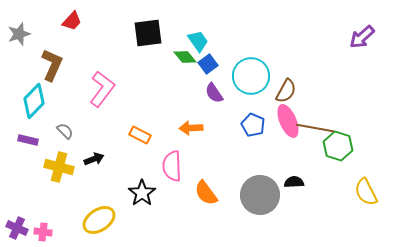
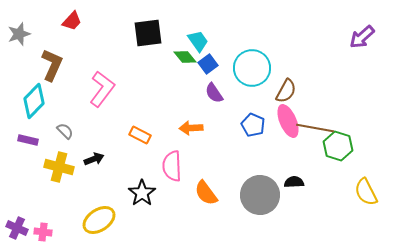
cyan circle: moved 1 px right, 8 px up
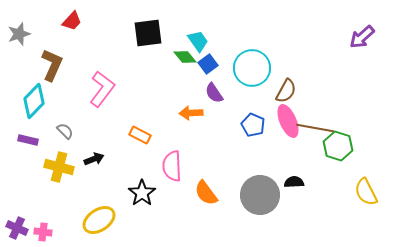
orange arrow: moved 15 px up
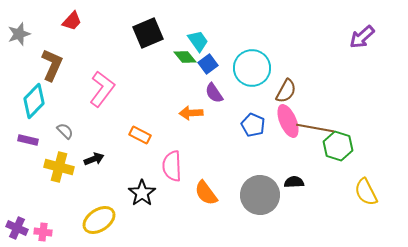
black square: rotated 16 degrees counterclockwise
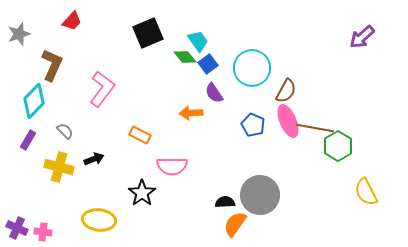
purple rectangle: rotated 72 degrees counterclockwise
green hexagon: rotated 12 degrees clockwise
pink semicircle: rotated 88 degrees counterclockwise
black semicircle: moved 69 px left, 20 px down
orange semicircle: moved 29 px right, 31 px down; rotated 72 degrees clockwise
yellow ellipse: rotated 40 degrees clockwise
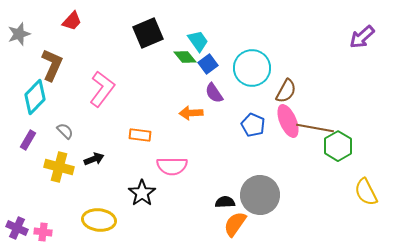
cyan diamond: moved 1 px right, 4 px up
orange rectangle: rotated 20 degrees counterclockwise
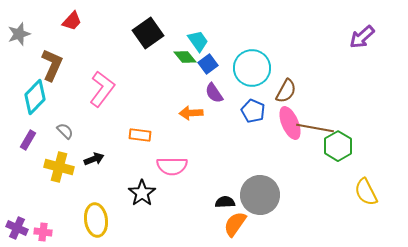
black square: rotated 12 degrees counterclockwise
pink ellipse: moved 2 px right, 2 px down
blue pentagon: moved 14 px up
yellow ellipse: moved 3 px left; rotated 76 degrees clockwise
